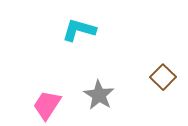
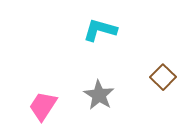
cyan L-shape: moved 21 px right
pink trapezoid: moved 4 px left, 1 px down
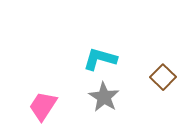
cyan L-shape: moved 29 px down
gray star: moved 5 px right, 2 px down
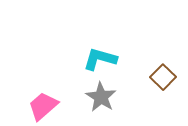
gray star: moved 3 px left
pink trapezoid: rotated 16 degrees clockwise
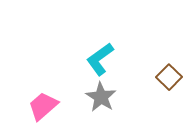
cyan L-shape: rotated 52 degrees counterclockwise
brown square: moved 6 px right
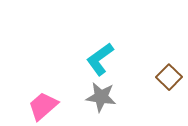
gray star: rotated 24 degrees counterclockwise
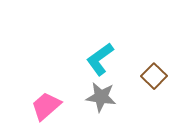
brown square: moved 15 px left, 1 px up
pink trapezoid: moved 3 px right
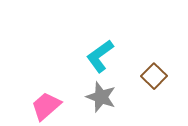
cyan L-shape: moved 3 px up
gray star: rotated 12 degrees clockwise
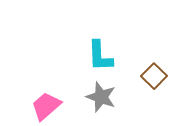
cyan L-shape: rotated 56 degrees counterclockwise
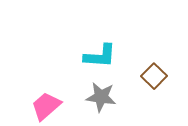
cyan L-shape: rotated 84 degrees counterclockwise
gray star: rotated 12 degrees counterclockwise
